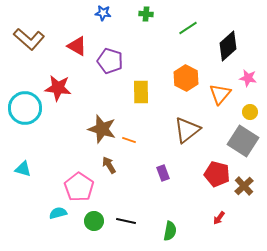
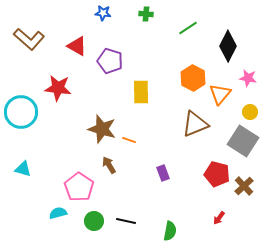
black diamond: rotated 20 degrees counterclockwise
orange hexagon: moved 7 px right
cyan circle: moved 4 px left, 4 px down
brown triangle: moved 8 px right, 6 px up; rotated 16 degrees clockwise
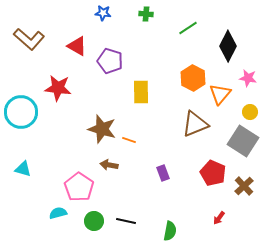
brown arrow: rotated 48 degrees counterclockwise
red pentagon: moved 4 px left, 1 px up; rotated 10 degrees clockwise
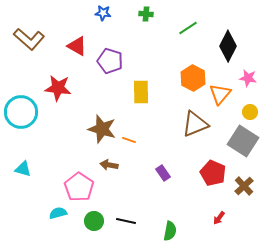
purple rectangle: rotated 14 degrees counterclockwise
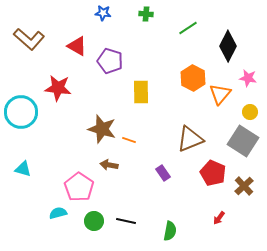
brown triangle: moved 5 px left, 15 px down
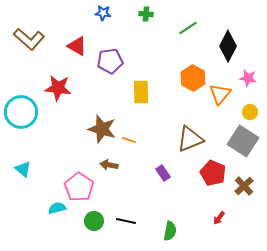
purple pentagon: rotated 25 degrees counterclockwise
cyan triangle: rotated 24 degrees clockwise
cyan semicircle: moved 1 px left, 5 px up
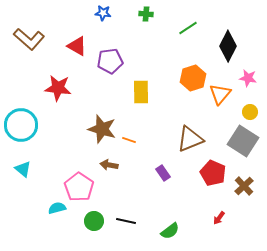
orange hexagon: rotated 15 degrees clockwise
cyan circle: moved 13 px down
green semicircle: rotated 42 degrees clockwise
